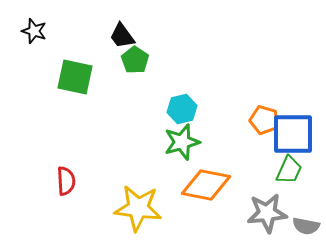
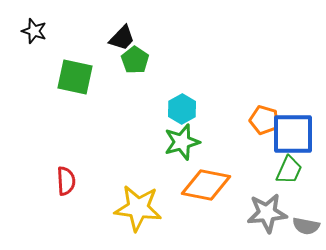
black trapezoid: moved 2 px down; rotated 100 degrees counterclockwise
cyan hexagon: rotated 16 degrees counterclockwise
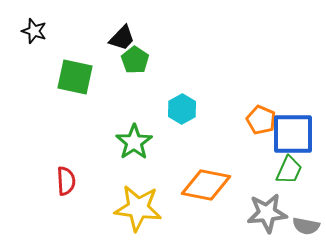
orange pentagon: moved 3 px left; rotated 8 degrees clockwise
green star: moved 48 px left; rotated 18 degrees counterclockwise
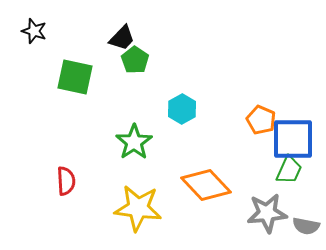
blue square: moved 5 px down
orange diamond: rotated 36 degrees clockwise
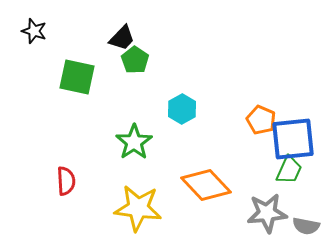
green square: moved 2 px right
blue square: rotated 6 degrees counterclockwise
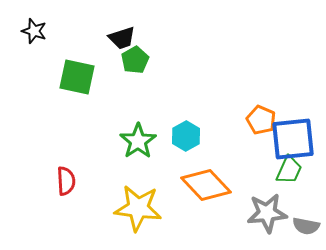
black trapezoid: rotated 28 degrees clockwise
green pentagon: rotated 8 degrees clockwise
cyan hexagon: moved 4 px right, 27 px down
green star: moved 4 px right, 1 px up
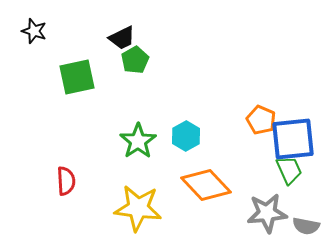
black trapezoid: rotated 8 degrees counterclockwise
green square: rotated 24 degrees counterclockwise
green trapezoid: rotated 48 degrees counterclockwise
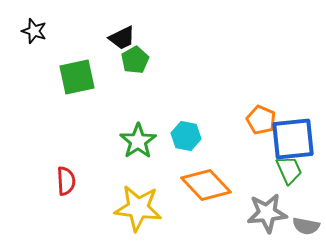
cyan hexagon: rotated 20 degrees counterclockwise
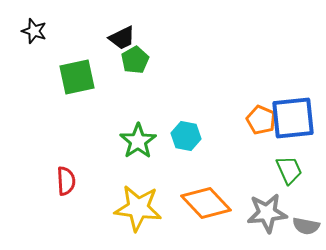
blue square: moved 21 px up
orange diamond: moved 18 px down
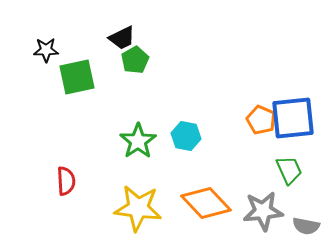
black star: moved 12 px right, 19 px down; rotated 20 degrees counterclockwise
gray star: moved 4 px left, 2 px up
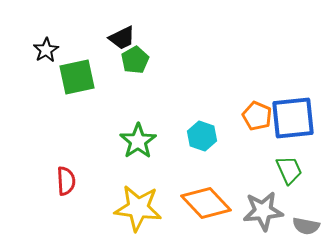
black star: rotated 30 degrees counterclockwise
orange pentagon: moved 4 px left, 4 px up
cyan hexagon: moved 16 px right; rotated 8 degrees clockwise
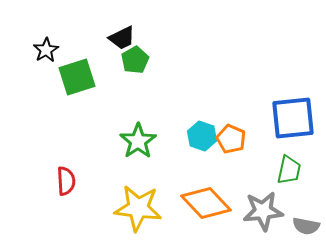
green square: rotated 6 degrees counterclockwise
orange pentagon: moved 26 px left, 23 px down
green trapezoid: rotated 36 degrees clockwise
